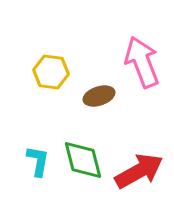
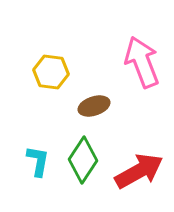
brown ellipse: moved 5 px left, 10 px down
green diamond: rotated 48 degrees clockwise
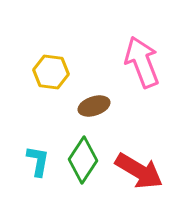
red arrow: rotated 60 degrees clockwise
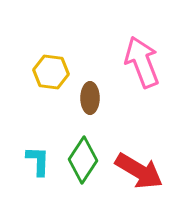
brown ellipse: moved 4 px left, 8 px up; rotated 72 degrees counterclockwise
cyan L-shape: rotated 8 degrees counterclockwise
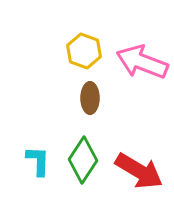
pink arrow: rotated 48 degrees counterclockwise
yellow hexagon: moved 33 px right, 21 px up; rotated 12 degrees clockwise
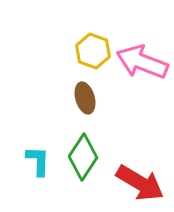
yellow hexagon: moved 9 px right
brown ellipse: moved 5 px left; rotated 16 degrees counterclockwise
green diamond: moved 3 px up
red arrow: moved 1 px right, 12 px down
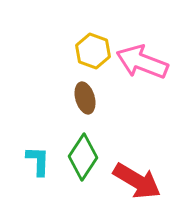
red arrow: moved 3 px left, 2 px up
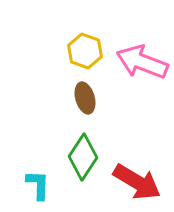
yellow hexagon: moved 8 px left
cyan L-shape: moved 24 px down
red arrow: moved 1 px down
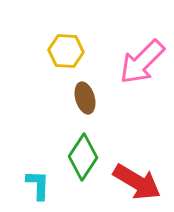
yellow hexagon: moved 19 px left; rotated 16 degrees counterclockwise
pink arrow: rotated 66 degrees counterclockwise
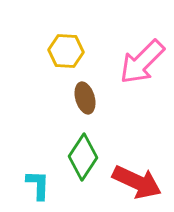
red arrow: rotated 6 degrees counterclockwise
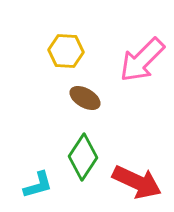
pink arrow: moved 2 px up
brown ellipse: rotated 44 degrees counterclockwise
cyan L-shape: rotated 72 degrees clockwise
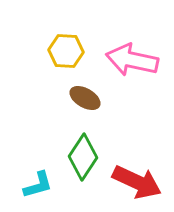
pink arrow: moved 10 px left; rotated 57 degrees clockwise
